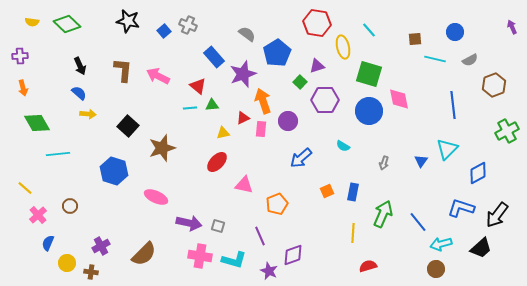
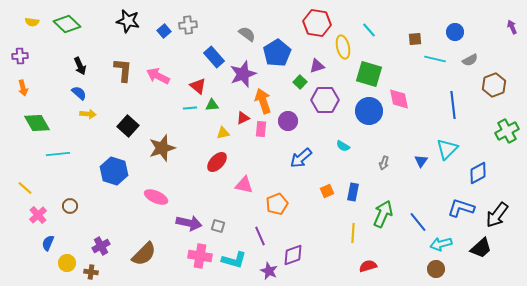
gray cross at (188, 25): rotated 30 degrees counterclockwise
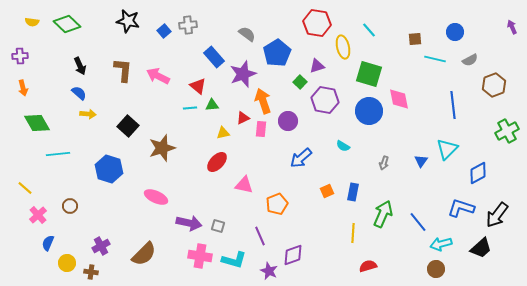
purple hexagon at (325, 100): rotated 12 degrees clockwise
blue hexagon at (114, 171): moved 5 px left, 2 px up
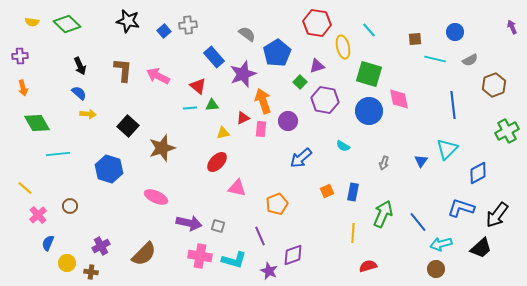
pink triangle at (244, 185): moved 7 px left, 3 px down
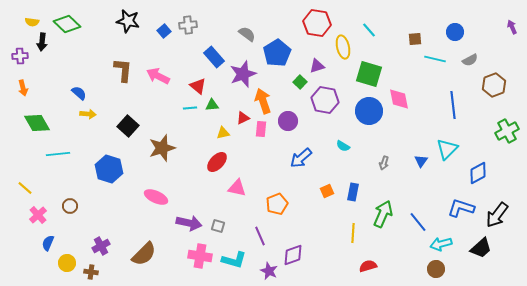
black arrow at (80, 66): moved 38 px left, 24 px up; rotated 30 degrees clockwise
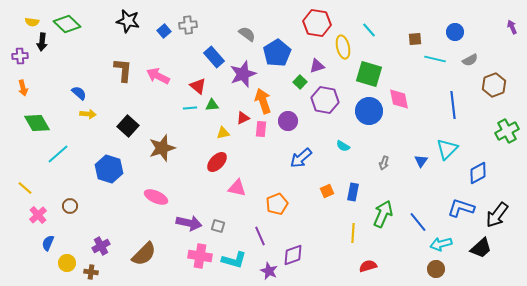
cyan line at (58, 154): rotated 35 degrees counterclockwise
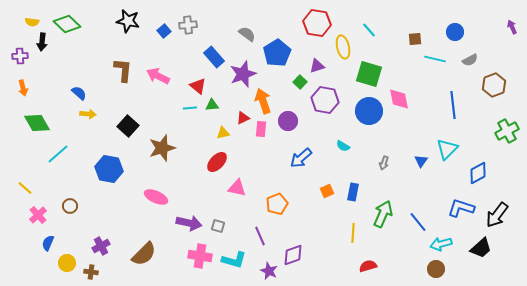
blue hexagon at (109, 169): rotated 8 degrees counterclockwise
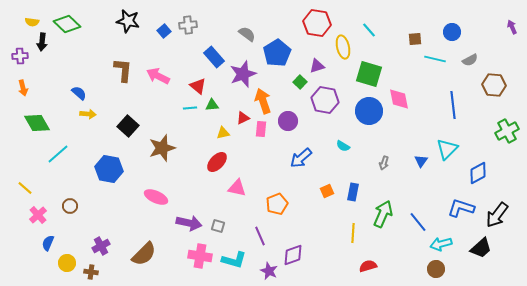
blue circle at (455, 32): moved 3 px left
brown hexagon at (494, 85): rotated 25 degrees clockwise
